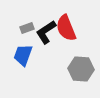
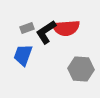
red semicircle: rotated 72 degrees counterclockwise
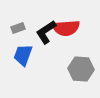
gray rectangle: moved 9 px left
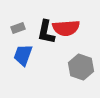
black L-shape: rotated 45 degrees counterclockwise
gray hexagon: moved 2 px up; rotated 15 degrees clockwise
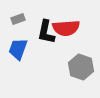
gray rectangle: moved 9 px up
blue trapezoid: moved 5 px left, 6 px up
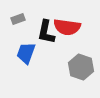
red semicircle: moved 1 px right, 1 px up; rotated 12 degrees clockwise
blue trapezoid: moved 8 px right, 4 px down
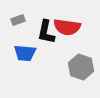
gray rectangle: moved 1 px down
blue trapezoid: moved 1 px left; rotated 105 degrees counterclockwise
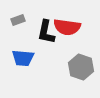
blue trapezoid: moved 2 px left, 5 px down
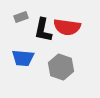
gray rectangle: moved 3 px right, 3 px up
black L-shape: moved 3 px left, 2 px up
gray hexagon: moved 20 px left
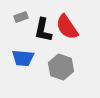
red semicircle: rotated 48 degrees clockwise
